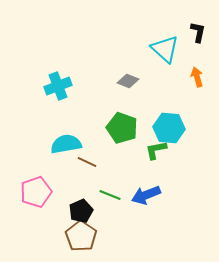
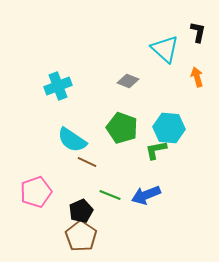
cyan semicircle: moved 6 px right, 4 px up; rotated 136 degrees counterclockwise
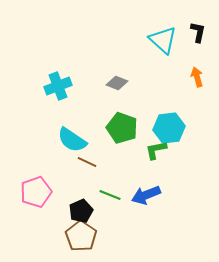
cyan triangle: moved 2 px left, 9 px up
gray diamond: moved 11 px left, 2 px down
cyan hexagon: rotated 12 degrees counterclockwise
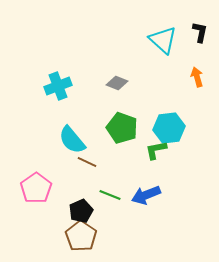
black L-shape: moved 2 px right
cyan semicircle: rotated 16 degrees clockwise
pink pentagon: moved 4 px up; rotated 16 degrees counterclockwise
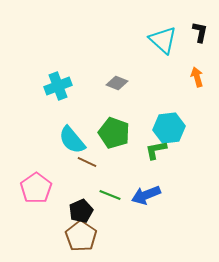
green pentagon: moved 8 px left, 5 px down
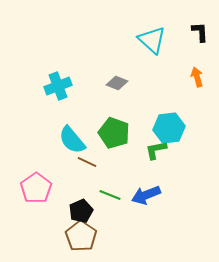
black L-shape: rotated 15 degrees counterclockwise
cyan triangle: moved 11 px left
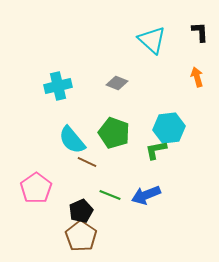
cyan cross: rotated 8 degrees clockwise
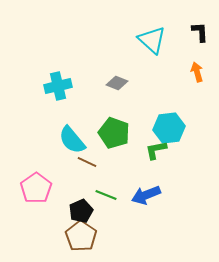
orange arrow: moved 5 px up
green line: moved 4 px left
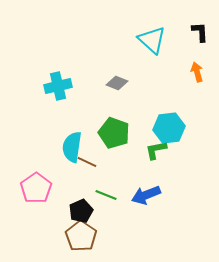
cyan semicircle: moved 7 px down; rotated 48 degrees clockwise
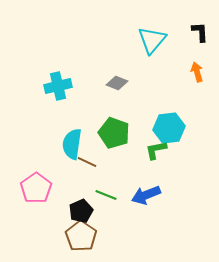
cyan triangle: rotated 28 degrees clockwise
cyan semicircle: moved 3 px up
